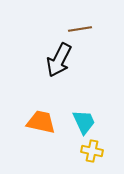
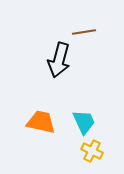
brown line: moved 4 px right, 3 px down
black arrow: rotated 12 degrees counterclockwise
yellow cross: rotated 15 degrees clockwise
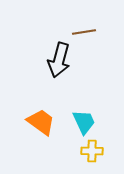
orange trapezoid: rotated 24 degrees clockwise
yellow cross: rotated 25 degrees counterclockwise
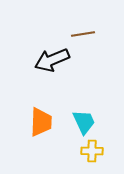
brown line: moved 1 px left, 2 px down
black arrow: moved 7 px left; rotated 52 degrees clockwise
orange trapezoid: rotated 56 degrees clockwise
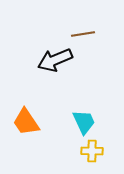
black arrow: moved 3 px right
orange trapezoid: moved 15 px left; rotated 144 degrees clockwise
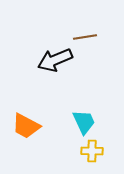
brown line: moved 2 px right, 3 px down
orange trapezoid: moved 4 px down; rotated 28 degrees counterclockwise
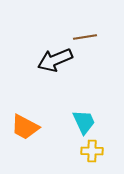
orange trapezoid: moved 1 px left, 1 px down
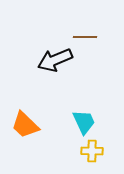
brown line: rotated 10 degrees clockwise
orange trapezoid: moved 2 px up; rotated 16 degrees clockwise
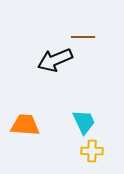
brown line: moved 2 px left
orange trapezoid: rotated 140 degrees clockwise
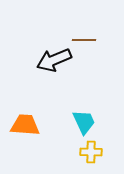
brown line: moved 1 px right, 3 px down
black arrow: moved 1 px left
yellow cross: moved 1 px left, 1 px down
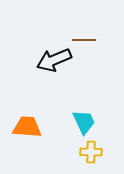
orange trapezoid: moved 2 px right, 2 px down
